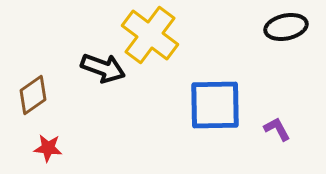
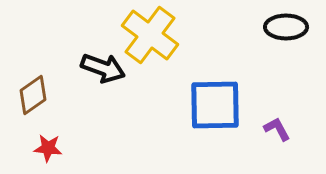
black ellipse: rotated 12 degrees clockwise
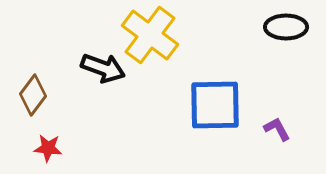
brown diamond: rotated 18 degrees counterclockwise
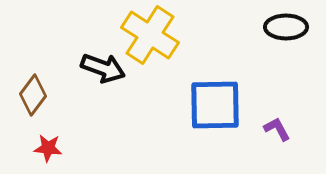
yellow cross: rotated 4 degrees counterclockwise
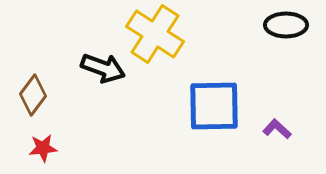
black ellipse: moved 2 px up
yellow cross: moved 5 px right, 1 px up
blue square: moved 1 px left, 1 px down
purple L-shape: rotated 20 degrees counterclockwise
red star: moved 5 px left; rotated 12 degrees counterclockwise
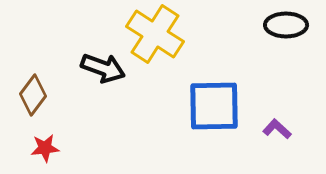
red star: moved 2 px right
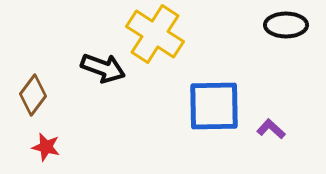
purple L-shape: moved 6 px left
red star: moved 1 px right, 1 px up; rotated 20 degrees clockwise
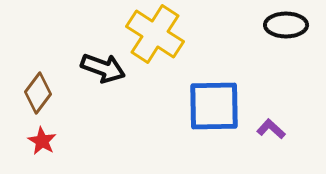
brown diamond: moved 5 px right, 2 px up
red star: moved 4 px left, 6 px up; rotated 16 degrees clockwise
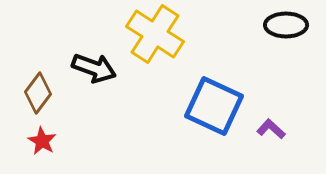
black arrow: moved 9 px left
blue square: rotated 26 degrees clockwise
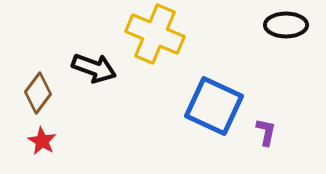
yellow cross: rotated 10 degrees counterclockwise
purple L-shape: moved 5 px left, 3 px down; rotated 60 degrees clockwise
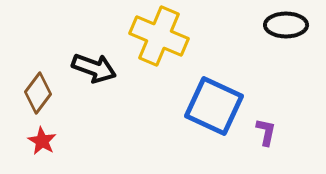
yellow cross: moved 4 px right, 2 px down
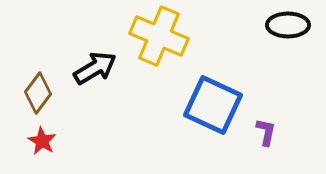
black ellipse: moved 2 px right
black arrow: moved 1 px right; rotated 51 degrees counterclockwise
blue square: moved 1 px left, 1 px up
